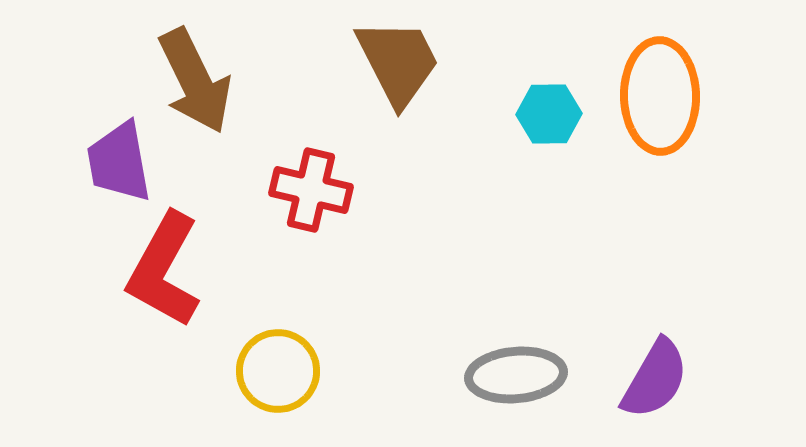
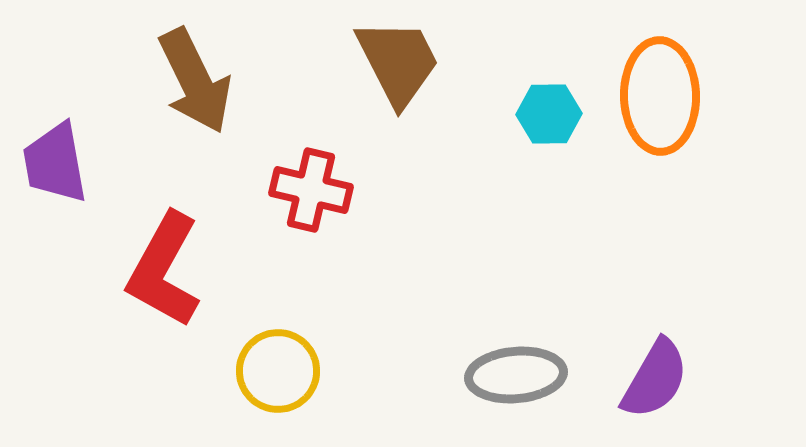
purple trapezoid: moved 64 px left, 1 px down
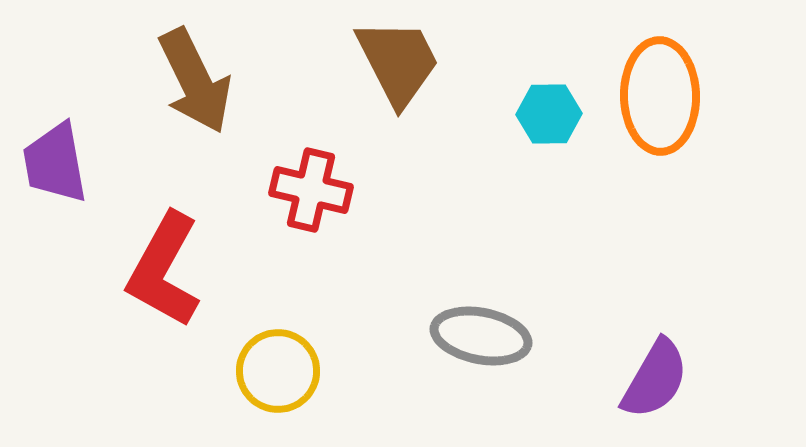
gray ellipse: moved 35 px left, 39 px up; rotated 16 degrees clockwise
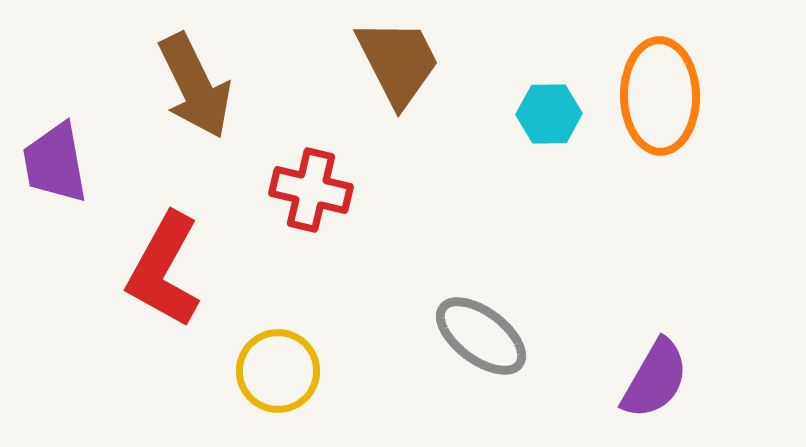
brown arrow: moved 5 px down
gray ellipse: rotated 26 degrees clockwise
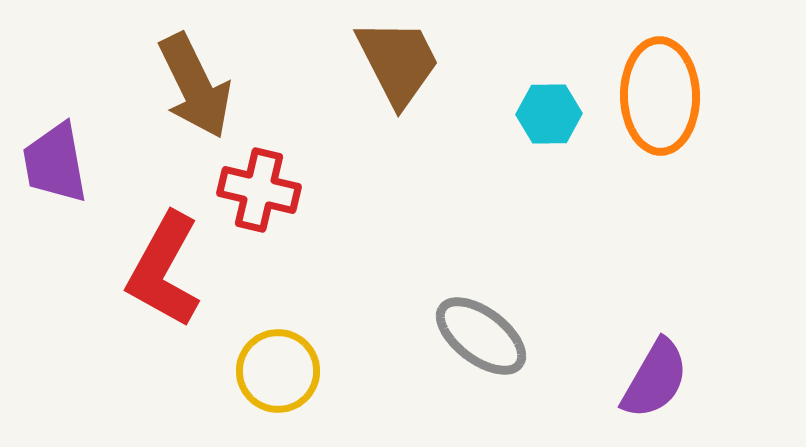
red cross: moved 52 px left
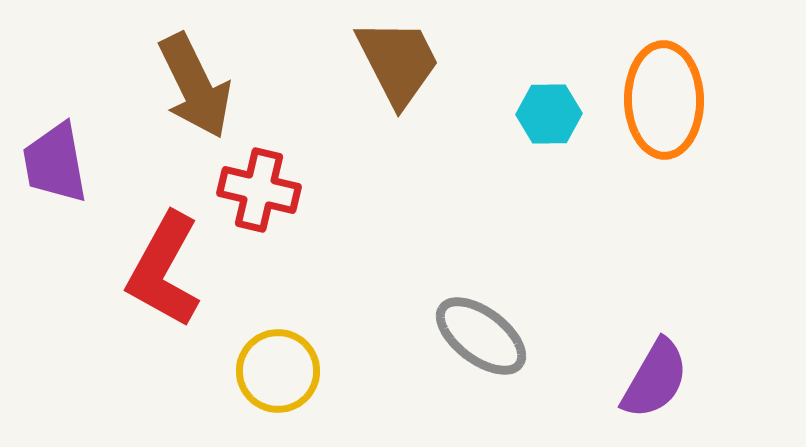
orange ellipse: moved 4 px right, 4 px down
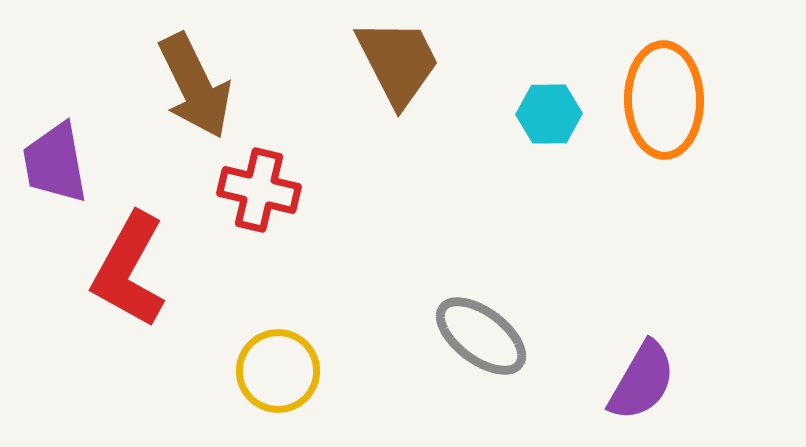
red L-shape: moved 35 px left
purple semicircle: moved 13 px left, 2 px down
